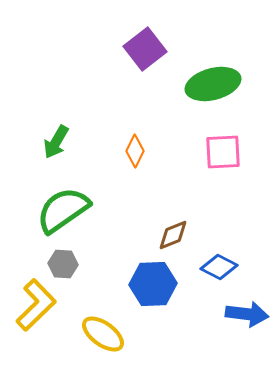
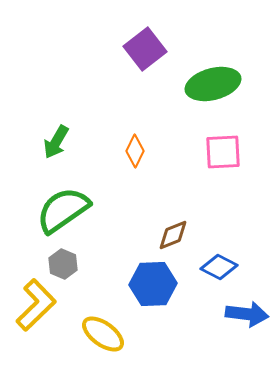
gray hexagon: rotated 20 degrees clockwise
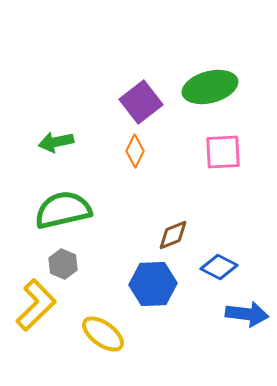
purple square: moved 4 px left, 53 px down
green ellipse: moved 3 px left, 3 px down
green arrow: rotated 48 degrees clockwise
green semicircle: rotated 22 degrees clockwise
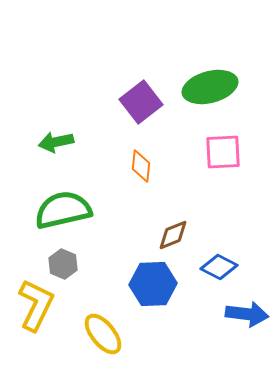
orange diamond: moved 6 px right, 15 px down; rotated 20 degrees counterclockwise
yellow L-shape: rotated 20 degrees counterclockwise
yellow ellipse: rotated 15 degrees clockwise
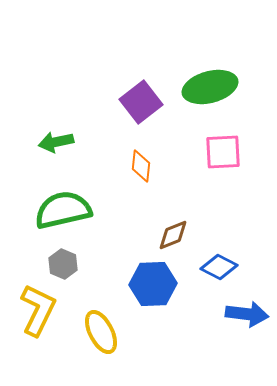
yellow L-shape: moved 2 px right, 5 px down
yellow ellipse: moved 2 px left, 2 px up; rotated 12 degrees clockwise
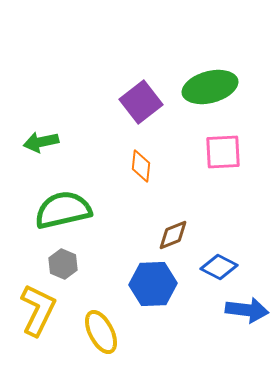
green arrow: moved 15 px left
blue arrow: moved 4 px up
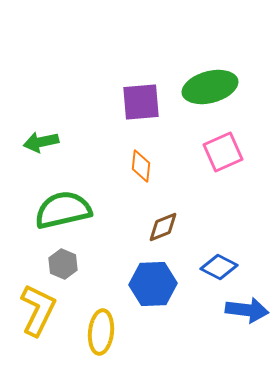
purple square: rotated 33 degrees clockwise
pink square: rotated 21 degrees counterclockwise
brown diamond: moved 10 px left, 8 px up
yellow ellipse: rotated 33 degrees clockwise
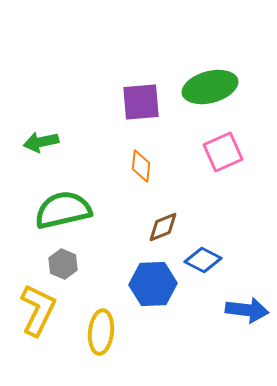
blue diamond: moved 16 px left, 7 px up
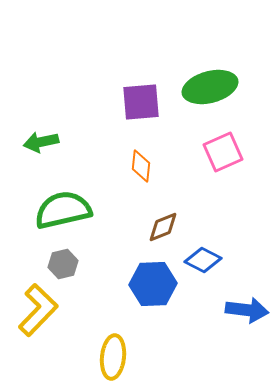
gray hexagon: rotated 24 degrees clockwise
yellow L-shape: rotated 18 degrees clockwise
yellow ellipse: moved 12 px right, 25 px down
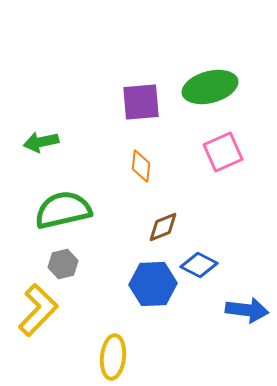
blue diamond: moved 4 px left, 5 px down
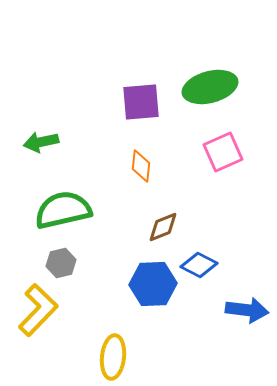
gray hexagon: moved 2 px left, 1 px up
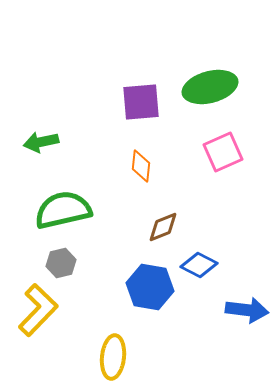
blue hexagon: moved 3 px left, 3 px down; rotated 12 degrees clockwise
